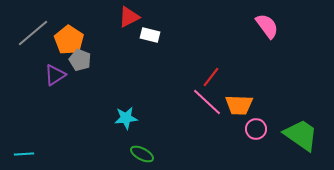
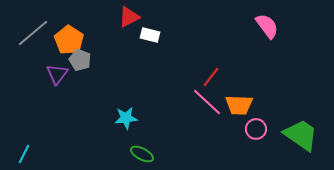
purple triangle: moved 2 px right, 1 px up; rotated 20 degrees counterclockwise
cyan line: rotated 60 degrees counterclockwise
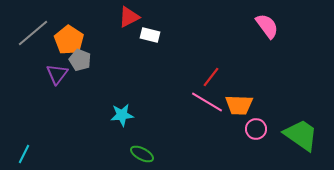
pink line: rotated 12 degrees counterclockwise
cyan star: moved 4 px left, 3 px up
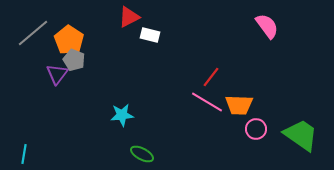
gray pentagon: moved 6 px left
cyan line: rotated 18 degrees counterclockwise
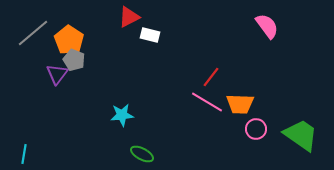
orange trapezoid: moved 1 px right, 1 px up
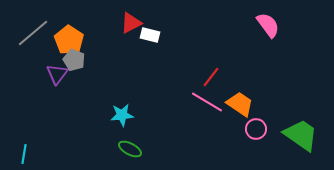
red triangle: moved 2 px right, 6 px down
pink semicircle: moved 1 px right, 1 px up
orange trapezoid: rotated 148 degrees counterclockwise
green ellipse: moved 12 px left, 5 px up
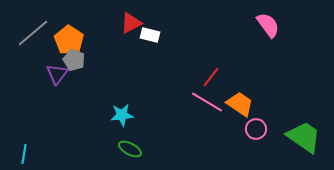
green trapezoid: moved 3 px right, 2 px down
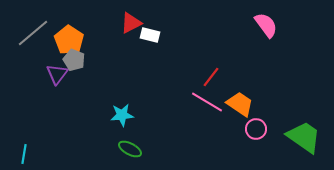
pink semicircle: moved 2 px left
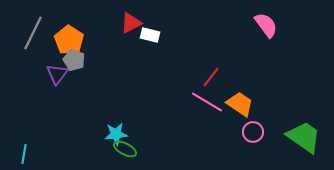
gray line: rotated 24 degrees counterclockwise
cyan star: moved 6 px left, 19 px down
pink circle: moved 3 px left, 3 px down
green ellipse: moved 5 px left
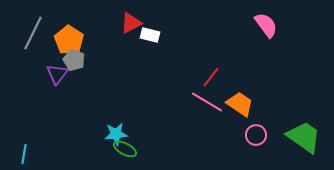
pink circle: moved 3 px right, 3 px down
